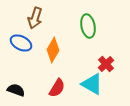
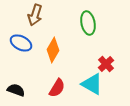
brown arrow: moved 3 px up
green ellipse: moved 3 px up
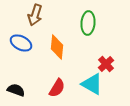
green ellipse: rotated 15 degrees clockwise
orange diamond: moved 4 px right, 3 px up; rotated 25 degrees counterclockwise
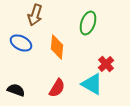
green ellipse: rotated 15 degrees clockwise
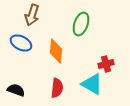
brown arrow: moved 3 px left
green ellipse: moved 7 px left, 1 px down
orange diamond: moved 1 px left, 4 px down
red cross: rotated 28 degrees clockwise
red semicircle: rotated 24 degrees counterclockwise
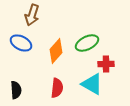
green ellipse: moved 6 px right, 19 px down; rotated 45 degrees clockwise
orange diamond: rotated 35 degrees clockwise
red cross: rotated 14 degrees clockwise
black semicircle: rotated 66 degrees clockwise
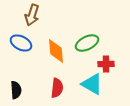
orange diamond: rotated 45 degrees counterclockwise
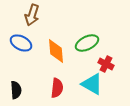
red cross: rotated 28 degrees clockwise
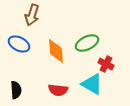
blue ellipse: moved 2 px left, 1 px down
red semicircle: moved 1 px right, 2 px down; rotated 90 degrees clockwise
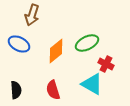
orange diamond: rotated 55 degrees clockwise
red semicircle: moved 5 px left; rotated 66 degrees clockwise
